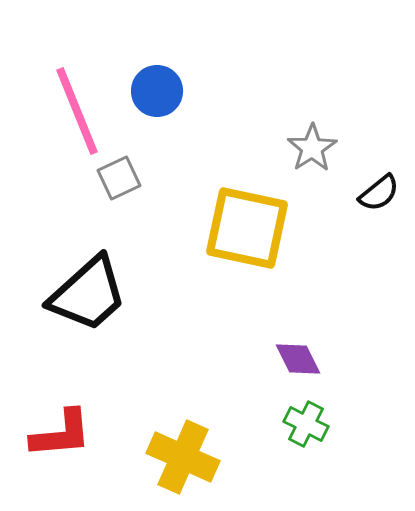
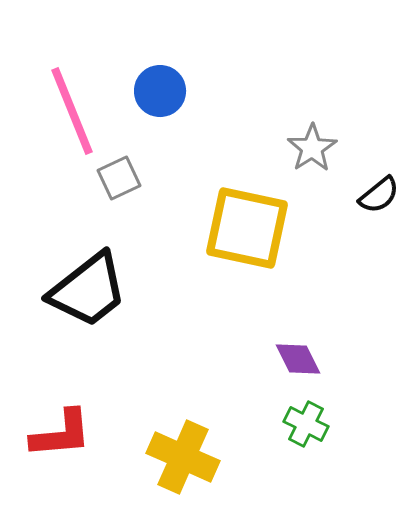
blue circle: moved 3 px right
pink line: moved 5 px left
black semicircle: moved 2 px down
black trapezoid: moved 4 px up; rotated 4 degrees clockwise
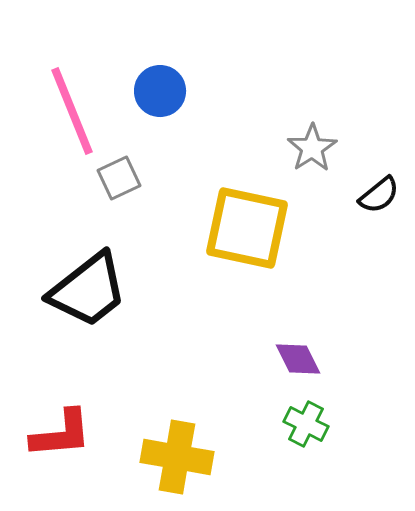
yellow cross: moved 6 px left; rotated 14 degrees counterclockwise
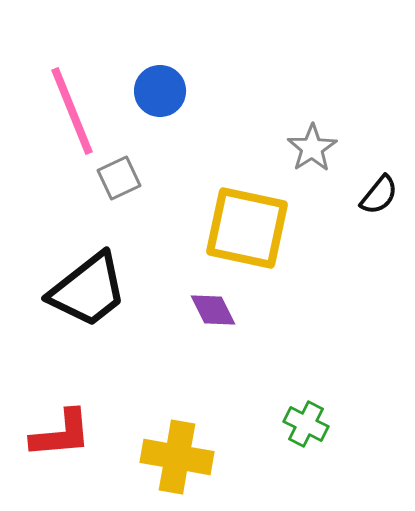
black semicircle: rotated 12 degrees counterclockwise
purple diamond: moved 85 px left, 49 px up
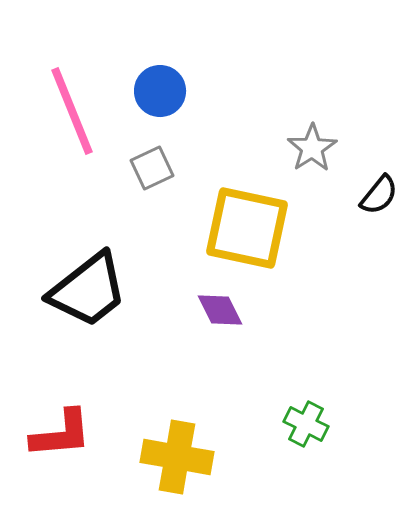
gray square: moved 33 px right, 10 px up
purple diamond: moved 7 px right
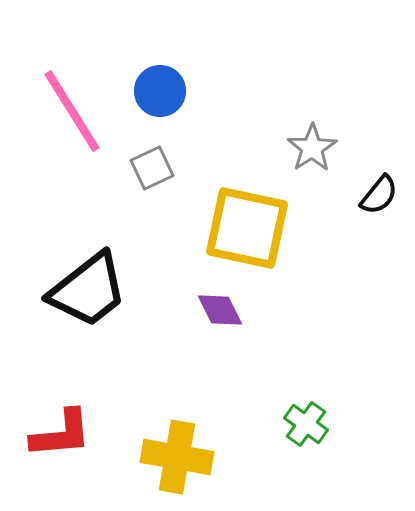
pink line: rotated 10 degrees counterclockwise
green cross: rotated 9 degrees clockwise
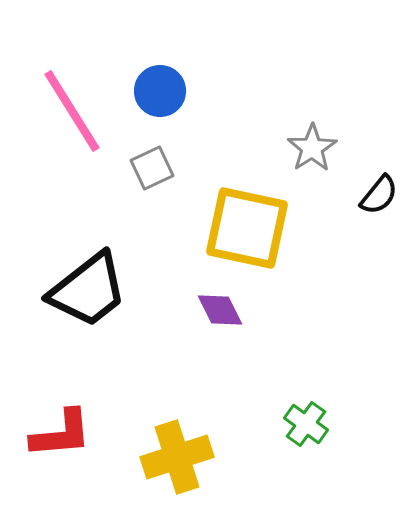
yellow cross: rotated 28 degrees counterclockwise
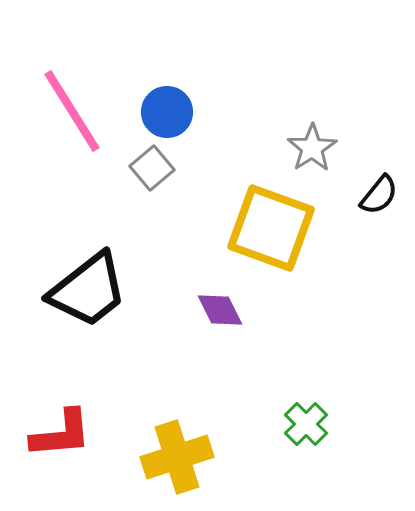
blue circle: moved 7 px right, 21 px down
gray square: rotated 15 degrees counterclockwise
yellow square: moved 24 px right; rotated 8 degrees clockwise
green cross: rotated 9 degrees clockwise
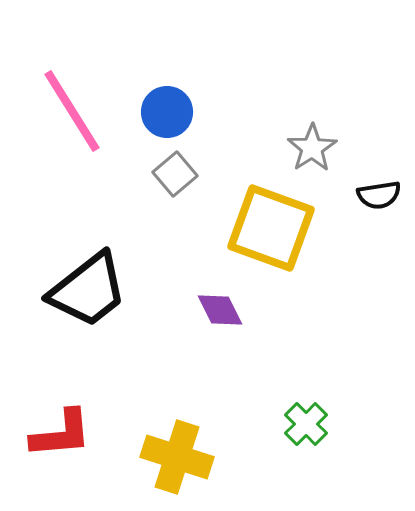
gray square: moved 23 px right, 6 px down
black semicircle: rotated 42 degrees clockwise
yellow cross: rotated 36 degrees clockwise
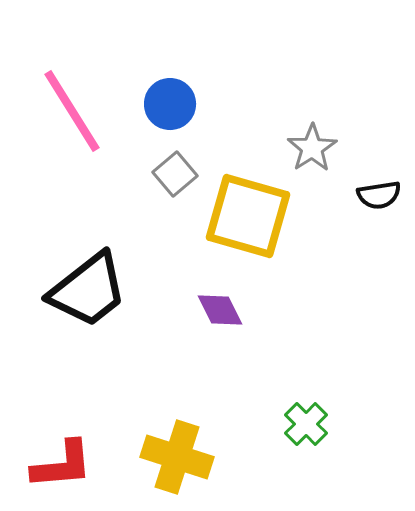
blue circle: moved 3 px right, 8 px up
yellow square: moved 23 px left, 12 px up; rotated 4 degrees counterclockwise
red L-shape: moved 1 px right, 31 px down
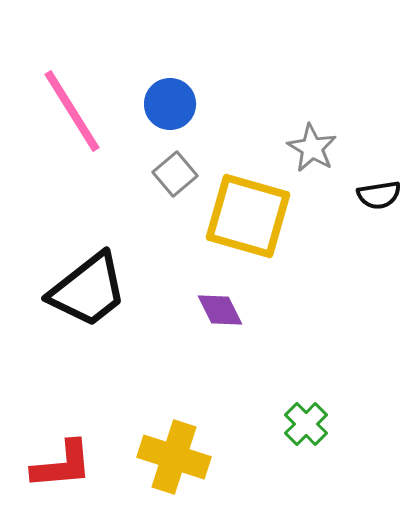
gray star: rotated 9 degrees counterclockwise
yellow cross: moved 3 px left
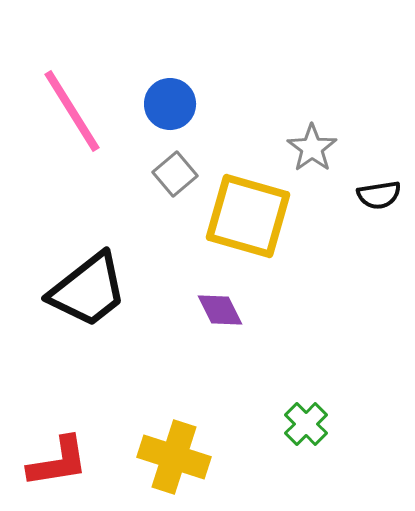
gray star: rotated 6 degrees clockwise
red L-shape: moved 4 px left, 3 px up; rotated 4 degrees counterclockwise
